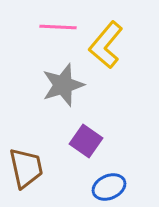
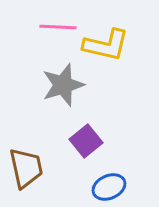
yellow L-shape: rotated 117 degrees counterclockwise
purple square: rotated 16 degrees clockwise
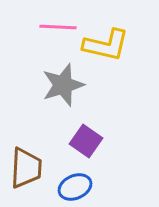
purple square: rotated 16 degrees counterclockwise
brown trapezoid: rotated 15 degrees clockwise
blue ellipse: moved 34 px left
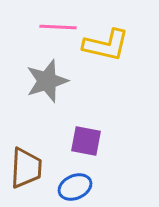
gray star: moved 16 px left, 4 px up
purple square: rotated 24 degrees counterclockwise
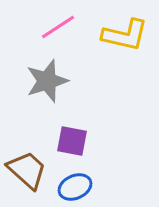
pink line: rotated 36 degrees counterclockwise
yellow L-shape: moved 19 px right, 10 px up
purple square: moved 14 px left
brown trapezoid: moved 1 px right, 2 px down; rotated 51 degrees counterclockwise
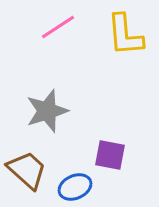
yellow L-shape: rotated 72 degrees clockwise
gray star: moved 30 px down
purple square: moved 38 px right, 14 px down
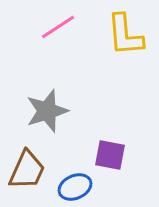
brown trapezoid: rotated 72 degrees clockwise
